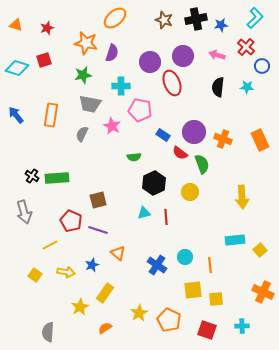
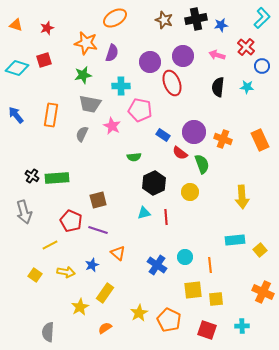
orange ellipse at (115, 18): rotated 10 degrees clockwise
cyan L-shape at (255, 18): moved 7 px right
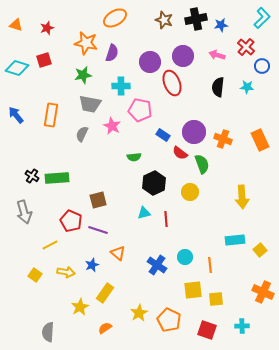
red line at (166, 217): moved 2 px down
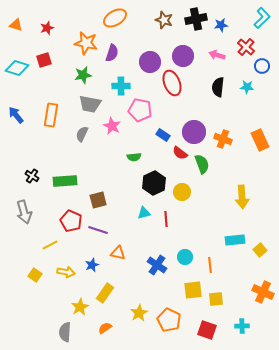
green rectangle at (57, 178): moved 8 px right, 3 px down
yellow circle at (190, 192): moved 8 px left
orange triangle at (118, 253): rotated 28 degrees counterclockwise
gray semicircle at (48, 332): moved 17 px right
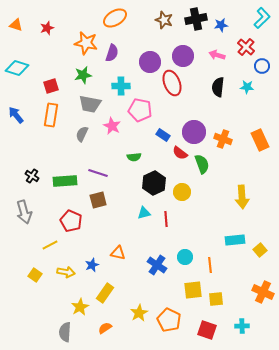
red square at (44, 60): moved 7 px right, 26 px down
purple line at (98, 230): moved 57 px up
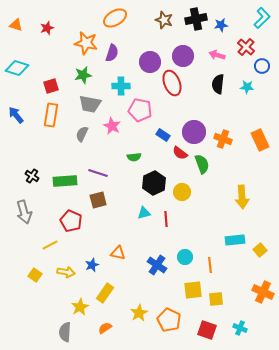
black semicircle at (218, 87): moved 3 px up
cyan cross at (242, 326): moved 2 px left, 2 px down; rotated 24 degrees clockwise
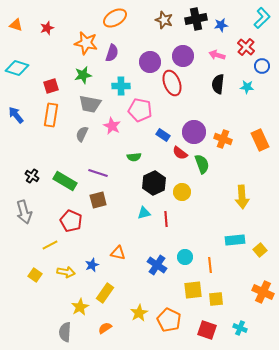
green rectangle at (65, 181): rotated 35 degrees clockwise
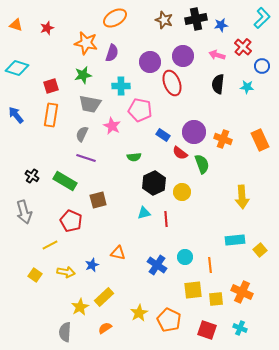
red cross at (246, 47): moved 3 px left
purple line at (98, 173): moved 12 px left, 15 px up
orange cross at (263, 292): moved 21 px left
yellow rectangle at (105, 293): moved 1 px left, 4 px down; rotated 12 degrees clockwise
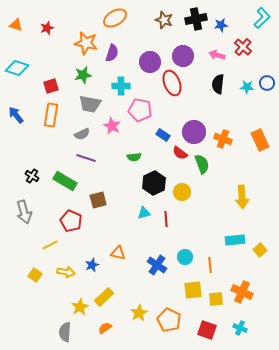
blue circle at (262, 66): moved 5 px right, 17 px down
gray semicircle at (82, 134): rotated 140 degrees counterclockwise
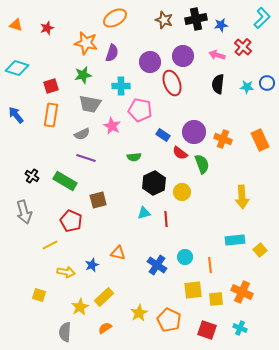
yellow square at (35, 275): moved 4 px right, 20 px down; rotated 16 degrees counterclockwise
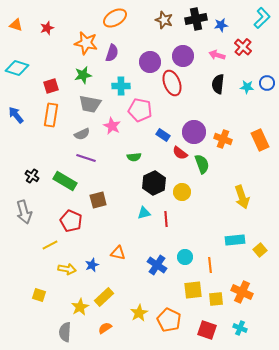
yellow arrow at (242, 197): rotated 15 degrees counterclockwise
yellow arrow at (66, 272): moved 1 px right, 3 px up
